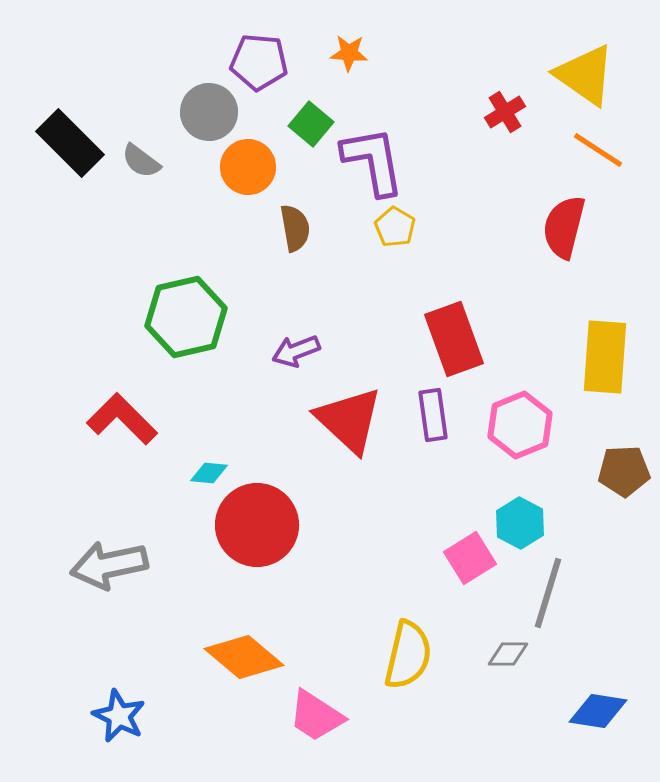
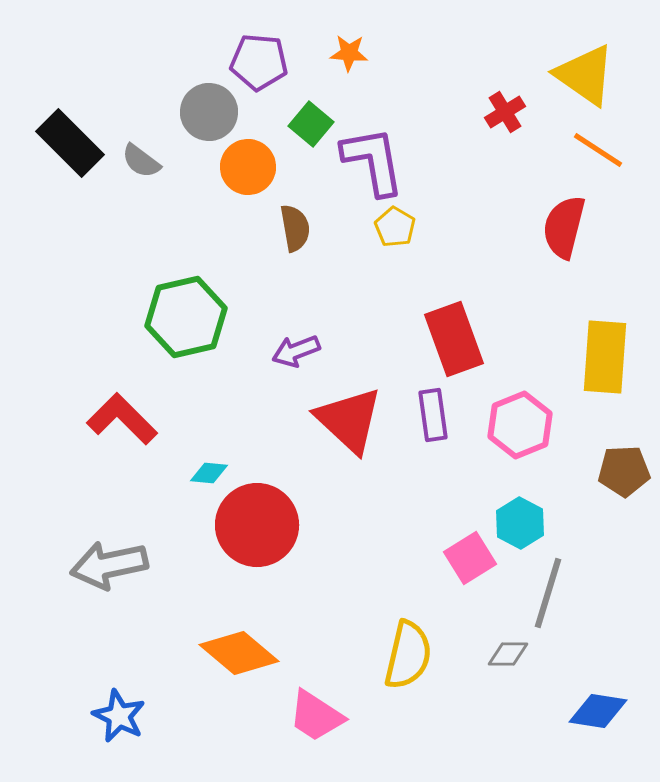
orange diamond: moved 5 px left, 4 px up
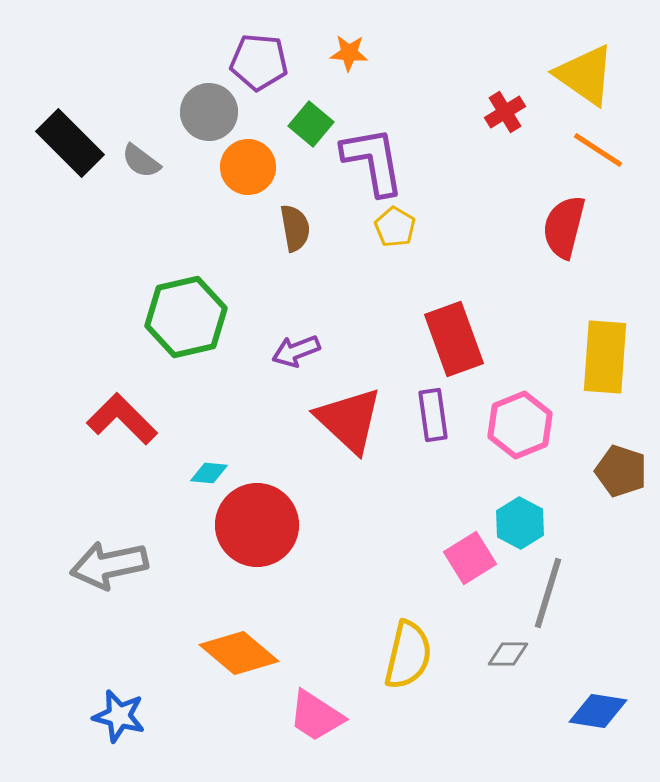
brown pentagon: moved 3 px left; rotated 21 degrees clockwise
blue star: rotated 12 degrees counterclockwise
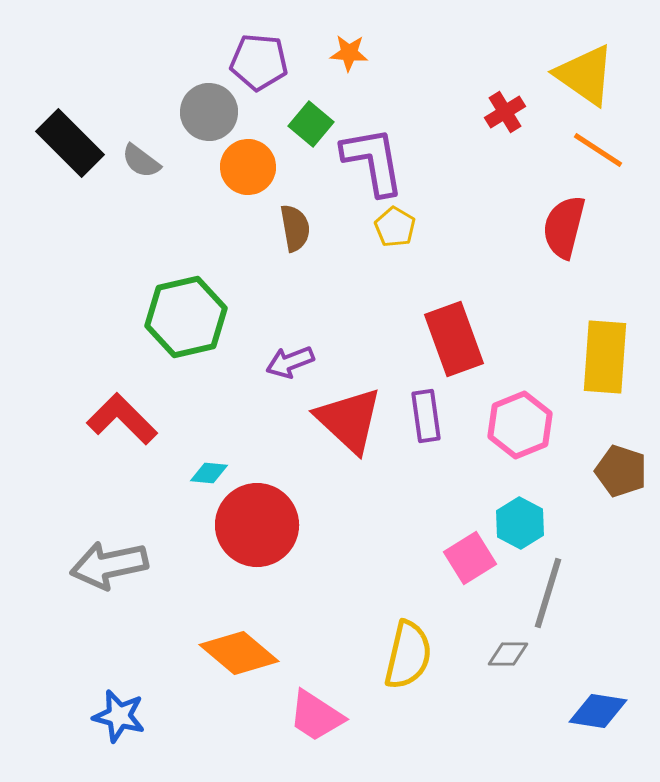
purple arrow: moved 6 px left, 11 px down
purple rectangle: moved 7 px left, 1 px down
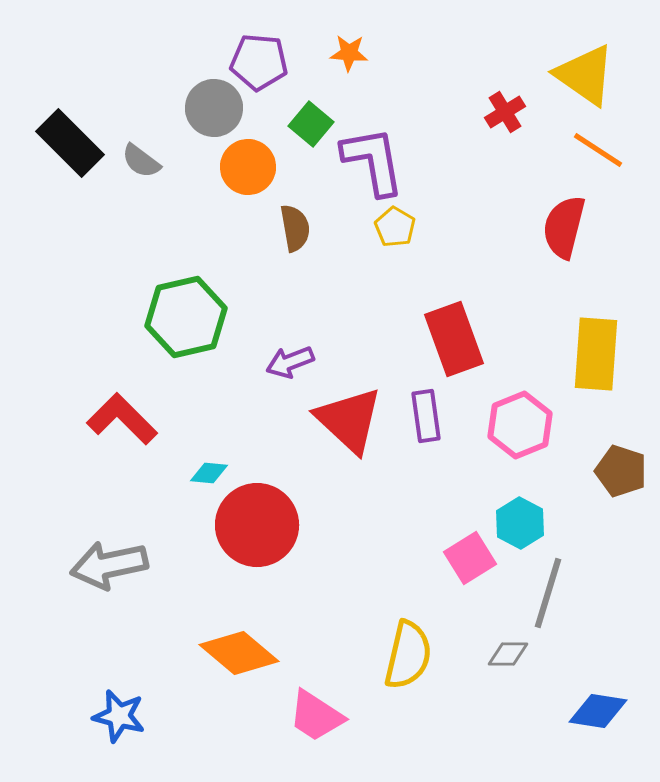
gray circle: moved 5 px right, 4 px up
yellow rectangle: moved 9 px left, 3 px up
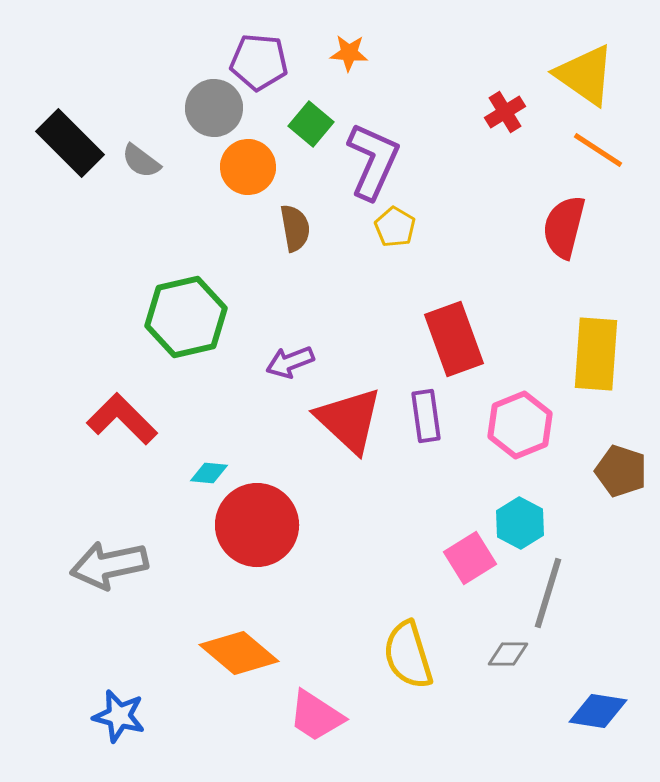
purple L-shape: rotated 34 degrees clockwise
yellow semicircle: rotated 150 degrees clockwise
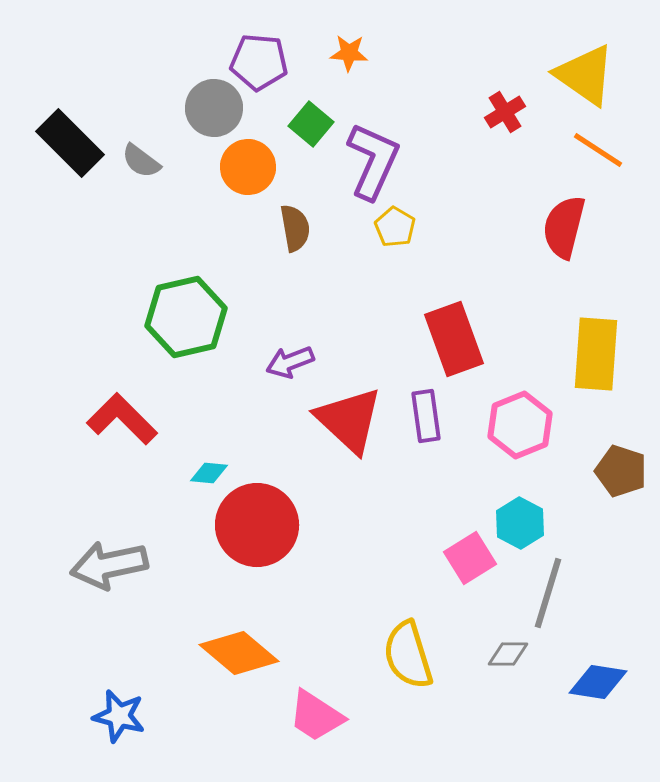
blue diamond: moved 29 px up
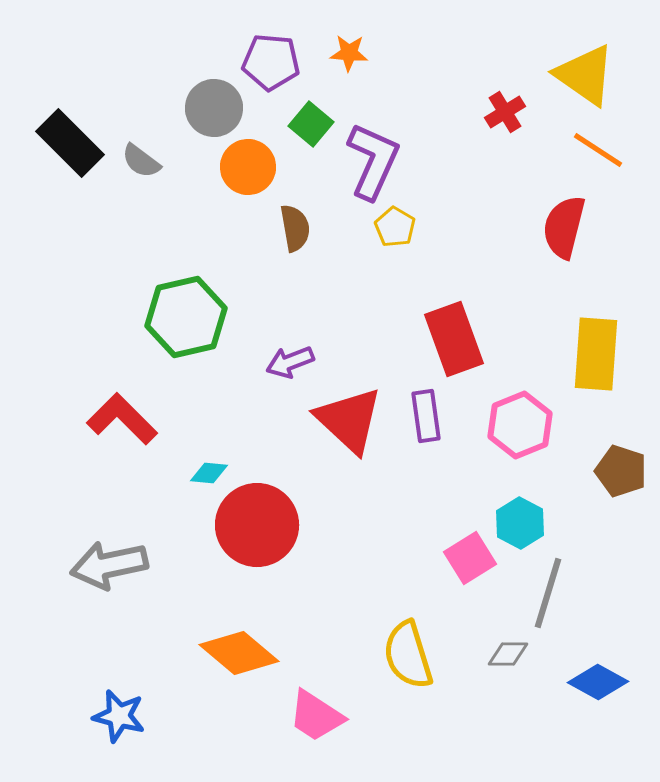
purple pentagon: moved 12 px right
blue diamond: rotated 20 degrees clockwise
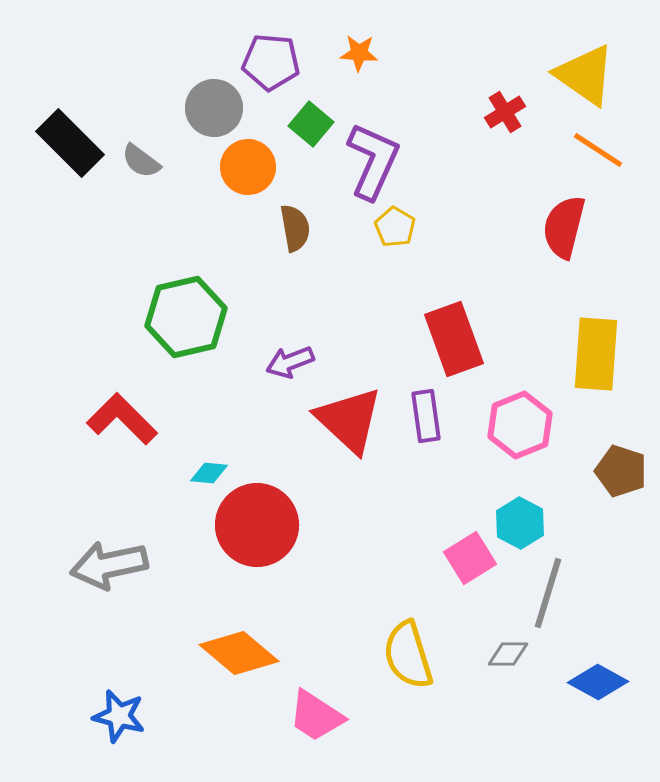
orange star: moved 10 px right
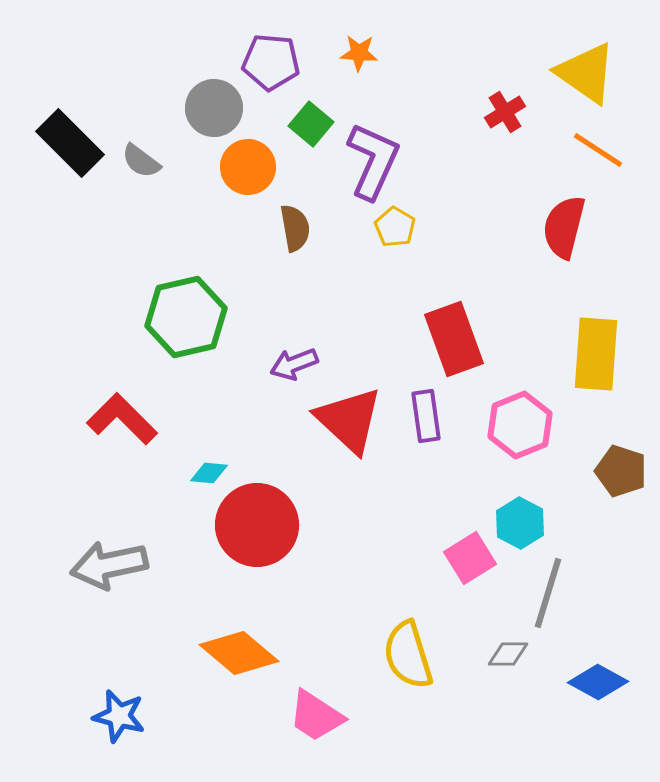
yellow triangle: moved 1 px right, 2 px up
purple arrow: moved 4 px right, 2 px down
